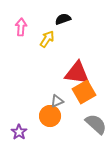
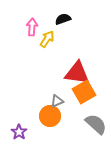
pink arrow: moved 11 px right
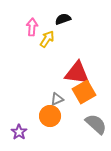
gray triangle: moved 2 px up
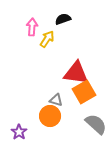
red triangle: moved 1 px left
gray triangle: moved 1 px left, 1 px down; rotated 40 degrees clockwise
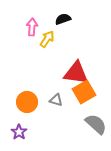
orange circle: moved 23 px left, 14 px up
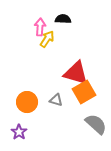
black semicircle: rotated 21 degrees clockwise
pink arrow: moved 8 px right
red triangle: rotated 8 degrees clockwise
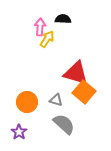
orange square: rotated 20 degrees counterclockwise
gray semicircle: moved 32 px left
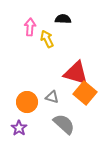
pink arrow: moved 10 px left
yellow arrow: rotated 60 degrees counterclockwise
orange square: moved 1 px right, 1 px down
gray triangle: moved 4 px left, 3 px up
purple star: moved 4 px up
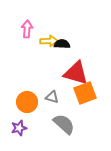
black semicircle: moved 1 px left, 25 px down
pink arrow: moved 3 px left, 2 px down
yellow arrow: moved 2 px right, 2 px down; rotated 114 degrees clockwise
orange square: rotated 30 degrees clockwise
purple star: rotated 21 degrees clockwise
